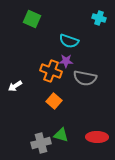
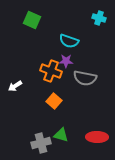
green square: moved 1 px down
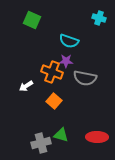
orange cross: moved 1 px right, 1 px down
white arrow: moved 11 px right
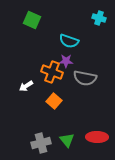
green triangle: moved 6 px right, 5 px down; rotated 35 degrees clockwise
